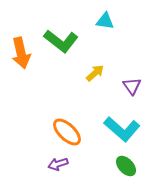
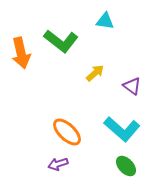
purple triangle: rotated 18 degrees counterclockwise
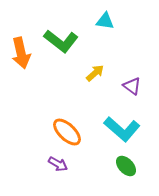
purple arrow: rotated 132 degrees counterclockwise
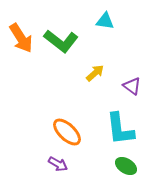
orange arrow: moved 15 px up; rotated 20 degrees counterclockwise
cyan L-shape: moved 2 px left; rotated 42 degrees clockwise
green ellipse: rotated 15 degrees counterclockwise
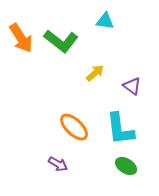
orange ellipse: moved 7 px right, 5 px up
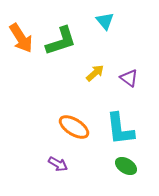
cyan triangle: rotated 42 degrees clockwise
green L-shape: rotated 56 degrees counterclockwise
purple triangle: moved 3 px left, 8 px up
orange ellipse: rotated 12 degrees counterclockwise
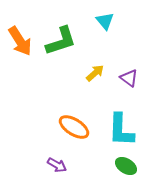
orange arrow: moved 1 px left, 3 px down
cyan L-shape: moved 1 px right, 1 px down; rotated 9 degrees clockwise
purple arrow: moved 1 px left, 1 px down
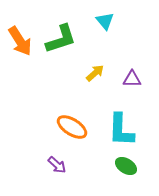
green L-shape: moved 2 px up
purple triangle: moved 3 px right, 1 px down; rotated 36 degrees counterclockwise
orange ellipse: moved 2 px left
purple arrow: rotated 12 degrees clockwise
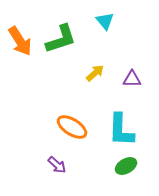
green ellipse: rotated 60 degrees counterclockwise
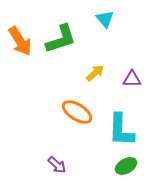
cyan triangle: moved 2 px up
orange ellipse: moved 5 px right, 15 px up
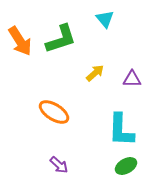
orange ellipse: moved 23 px left
purple arrow: moved 2 px right
